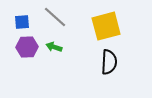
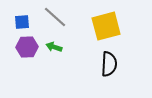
black semicircle: moved 2 px down
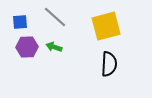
blue square: moved 2 px left
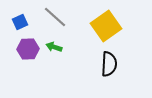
blue square: rotated 21 degrees counterclockwise
yellow square: rotated 20 degrees counterclockwise
purple hexagon: moved 1 px right, 2 px down
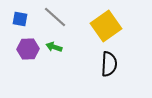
blue square: moved 3 px up; rotated 35 degrees clockwise
